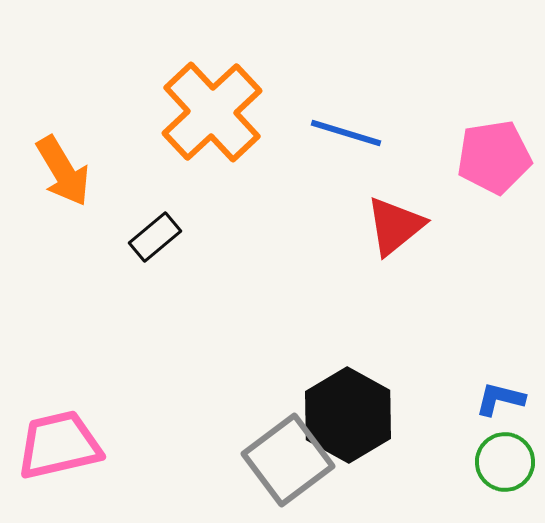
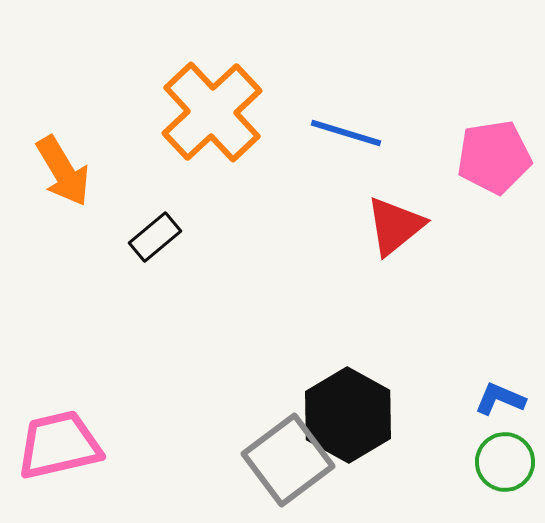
blue L-shape: rotated 9 degrees clockwise
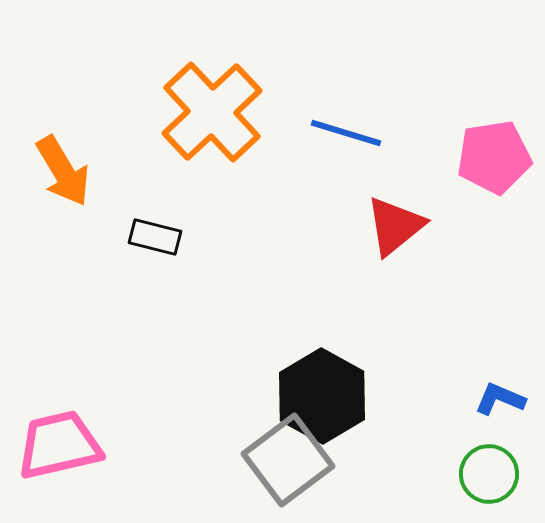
black rectangle: rotated 54 degrees clockwise
black hexagon: moved 26 px left, 19 px up
green circle: moved 16 px left, 12 px down
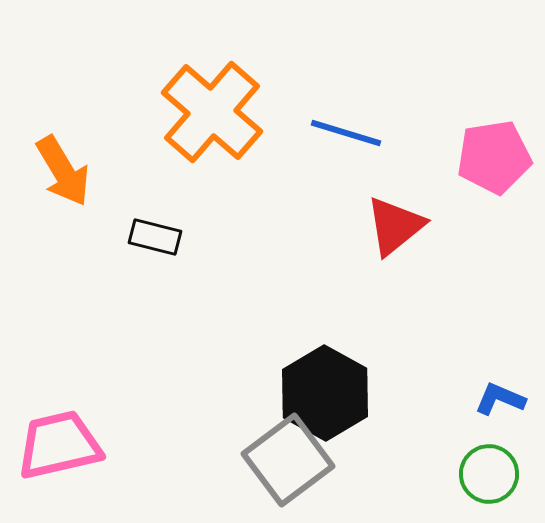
orange cross: rotated 6 degrees counterclockwise
black hexagon: moved 3 px right, 3 px up
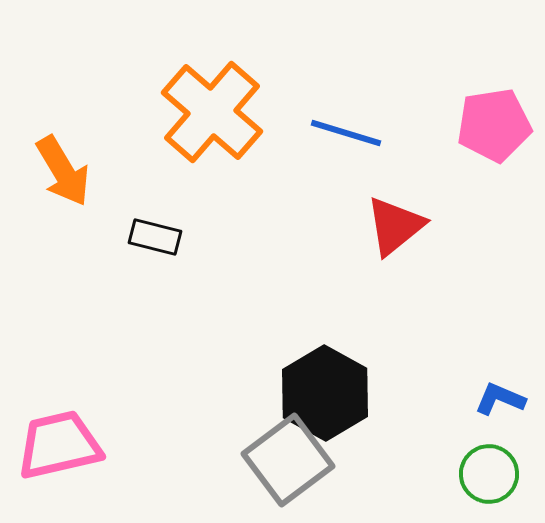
pink pentagon: moved 32 px up
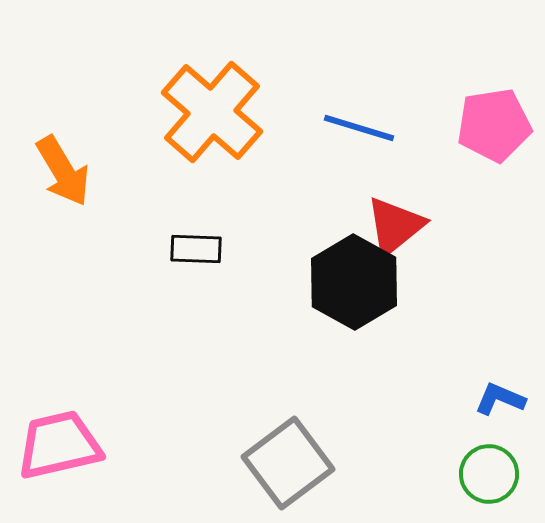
blue line: moved 13 px right, 5 px up
black rectangle: moved 41 px right, 12 px down; rotated 12 degrees counterclockwise
black hexagon: moved 29 px right, 111 px up
gray square: moved 3 px down
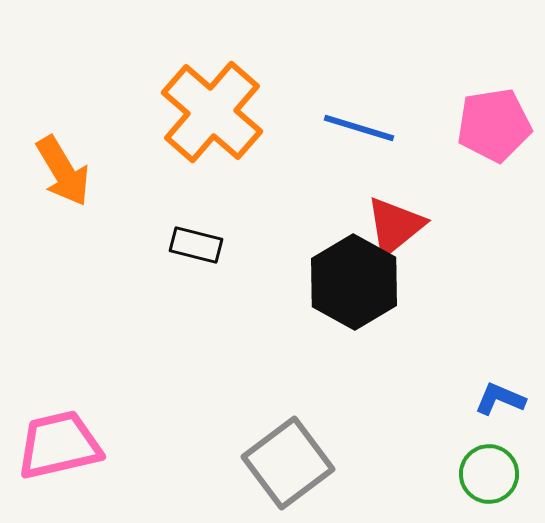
black rectangle: moved 4 px up; rotated 12 degrees clockwise
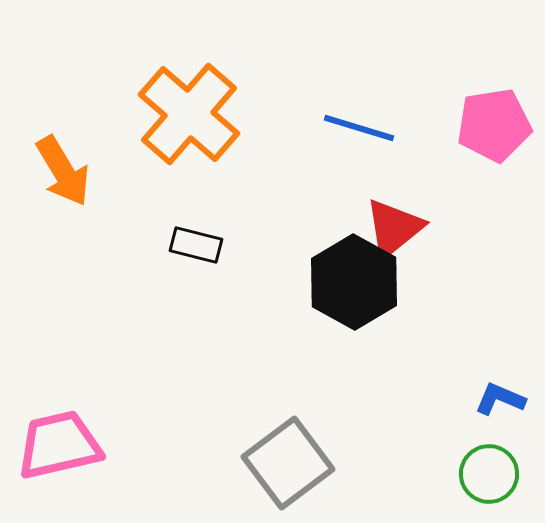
orange cross: moved 23 px left, 2 px down
red triangle: moved 1 px left, 2 px down
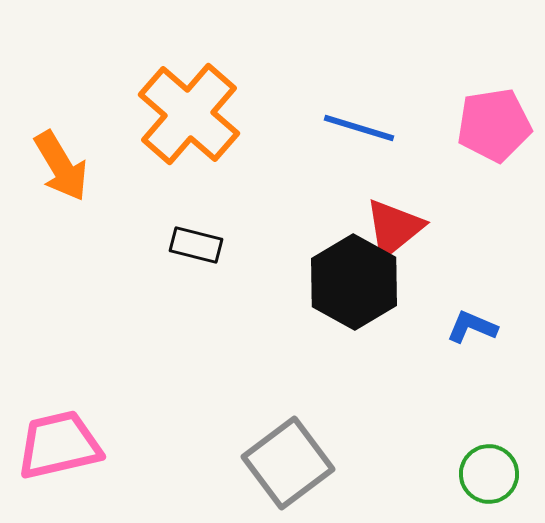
orange arrow: moved 2 px left, 5 px up
blue L-shape: moved 28 px left, 72 px up
